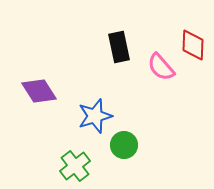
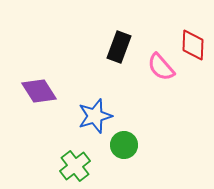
black rectangle: rotated 32 degrees clockwise
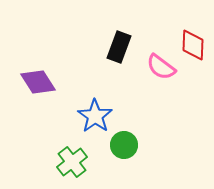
pink semicircle: rotated 12 degrees counterclockwise
purple diamond: moved 1 px left, 9 px up
blue star: rotated 20 degrees counterclockwise
green cross: moved 3 px left, 4 px up
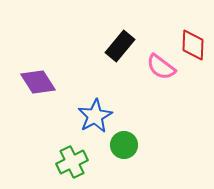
black rectangle: moved 1 px right, 1 px up; rotated 20 degrees clockwise
blue star: rotated 8 degrees clockwise
green cross: rotated 12 degrees clockwise
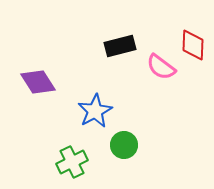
black rectangle: rotated 36 degrees clockwise
blue star: moved 5 px up
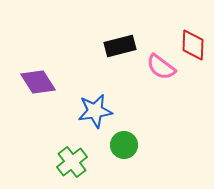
blue star: rotated 20 degrees clockwise
green cross: rotated 12 degrees counterclockwise
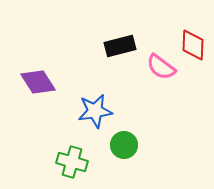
green cross: rotated 36 degrees counterclockwise
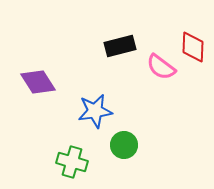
red diamond: moved 2 px down
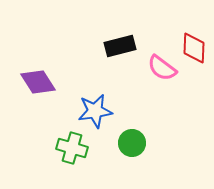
red diamond: moved 1 px right, 1 px down
pink semicircle: moved 1 px right, 1 px down
green circle: moved 8 px right, 2 px up
green cross: moved 14 px up
